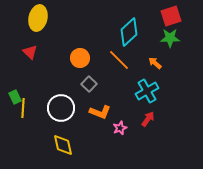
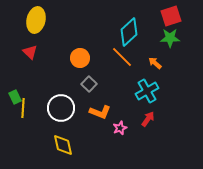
yellow ellipse: moved 2 px left, 2 px down
orange line: moved 3 px right, 3 px up
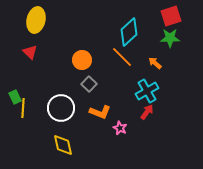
orange circle: moved 2 px right, 2 px down
red arrow: moved 1 px left, 7 px up
pink star: rotated 24 degrees counterclockwise
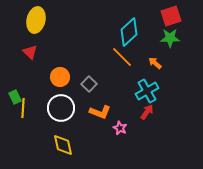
orange circle: moved 22 px left, 17 px down
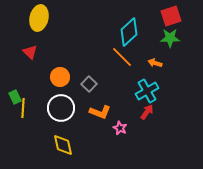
yellow ellipse: moved 3 px right, 2 px up
orange arrow: rotated 24 degrees counterclockwise
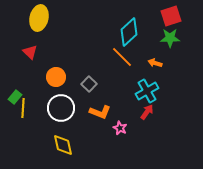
orange circle: moved 4 px left
green rectangle: rotated 64 degrees clockwise
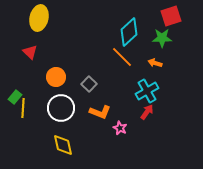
green star: moved 8 px left
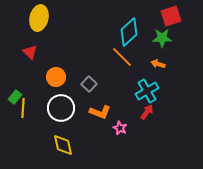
orange arrow: moved 3 px right, 1 px down
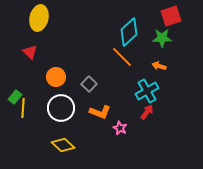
orange arrow: moved 1 px right, 2 px down
yellow diamond: rotated 35 degrees counterclockwise
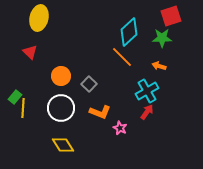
orange circle: moved 5 px right, 1 px up
yellow diamond: rotated 15 degrees clockwise
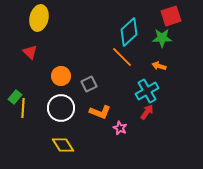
gray square: rotated 21 degrees clockwise
